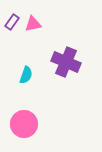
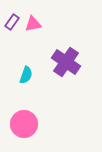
purple cross: rotated 12 degrees clockwise
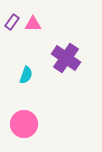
pink triangle: rotated 12 degrees clockwise
purple cross: moved 4 px up
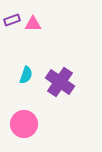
purple rectangle: moved 2 px up; rotated 35 degrees clockwise
purple cross: moved 6 px left, 24 px down
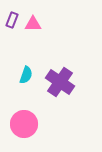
purple rectangle: rotated 49 degrees counterclockwise
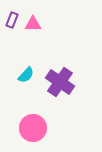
cyan semicircle: rotated 24 degrees clockwise
pink circle: moved 9 px right, 4 px down
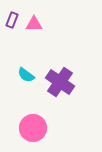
pink triangle: moved 1 px right
cyan semicircle: rotated 84 degrees clockwise
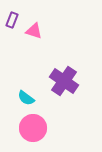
pink triangle: moved 7 px down; rotated 18 degrees clockwise
cyan semicircle: moved 23 px down
purple cross: moved 4 px right, 1 px up
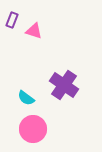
purple cross: moved 4 px down
pink circle: moved 1 px down
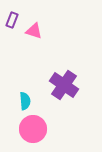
cyan semicircle: moved 1 px left, 3 px down; rotated 132 degrees counterclockwise
